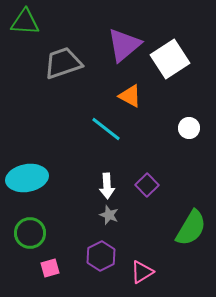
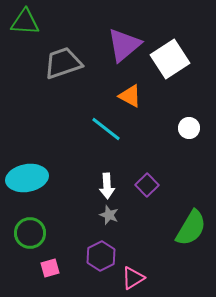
pink triangle: moved 9 px left, 6 px down
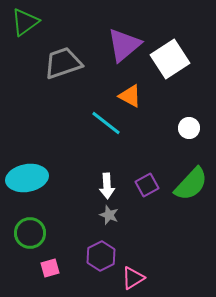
green triangle: rotated 40 degrees counterclockwise
cyan line: moved 6 px up
purple square: rotated 15 degrees clockwise
green semicircle: moved 44 px up; rotated 12 degrees clockwise
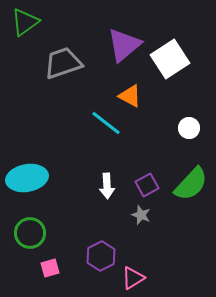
gray star: moved 32 px right
